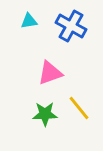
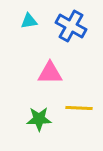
pink triangle: rotated 20 degrees clockwise
yellow line: rotated 48 degrees counterclockwise
green star: moved 6 px left, 5 px down
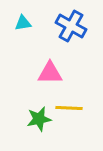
cyan triangle: moved 6 px left, 2 px down
yellow line: moved 10 px left
green star: rotated 10 degrees counterclockwise
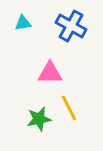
yellow line: rotated 60 degrees clockwise
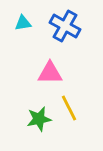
blue cross: moved 6 px left
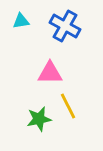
cyan triangle: moved 2 px left, 2 px up
yellow line: moved 1 px left, 2 px up
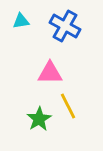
green star: rotated 20 degrees counterclockwise
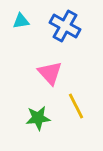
pink triangle: rotated 48 degrees clockwise
yellow line: moved 8 px right
green star: moved 1 px left, 1 px up; rotated 25 degrees clockwise
